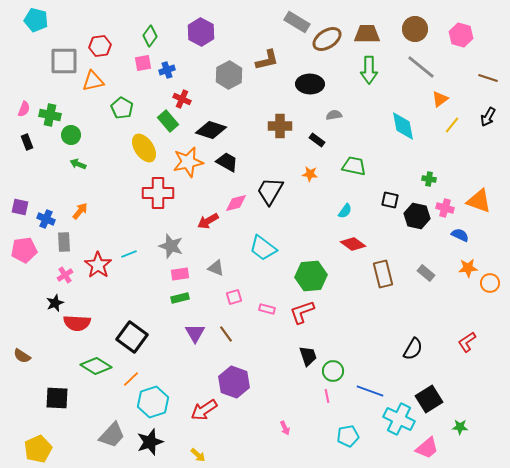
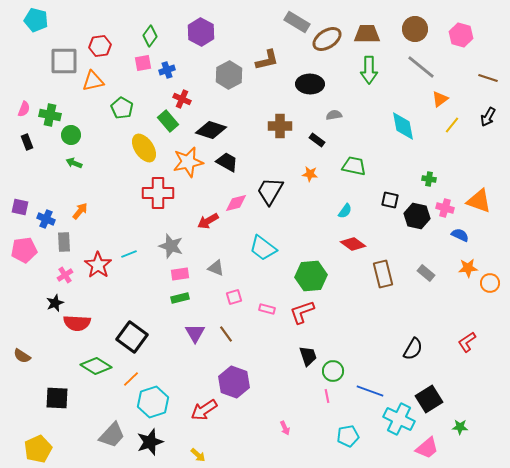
green arrow at (78, 164): moved 4 px left, 1 px up
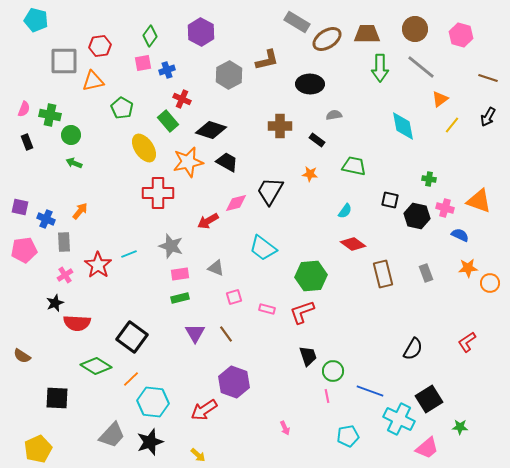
green arrow at (369, 70): moved 11 px right, 2 px up
gray rectangle at (426, 273): rotated 30 degrees clockwise
cyan hexagon at (153, 402): rotated 24 degrees clockwise
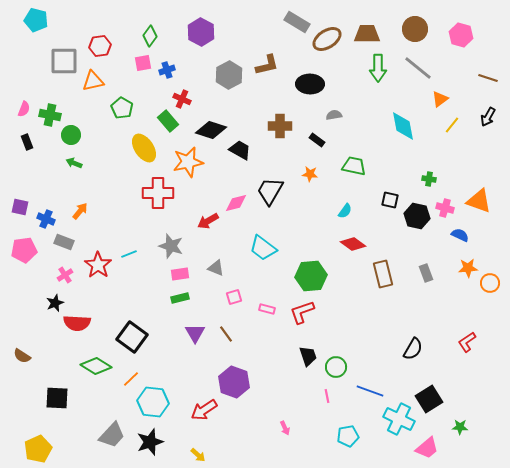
brown L-shape at (267, 60): moved 5 px down
gray line at (421, 67): moved 3 px left, 1 px down
green arrow at (380, 68): moved 2 px left
black trapezoid at (227, 162): moved 13 px right, 12 px up
gray rectangle at (64, 242): rotated 66 degrees counterclockwise
green circle at (333, 371): moved 3 px right, 4 px up
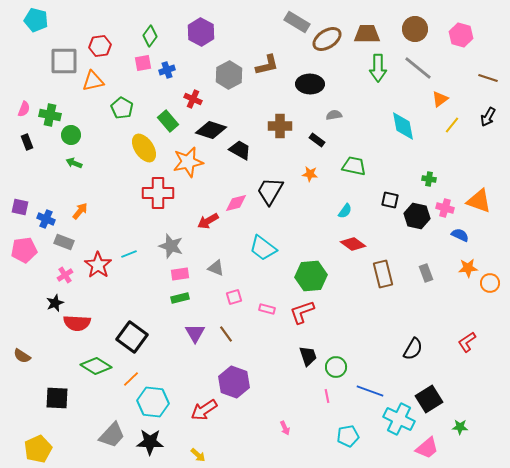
red cross at (182, 99): moved 11 px right
black star at (150, 442): rotated 20 degrees clockwise
